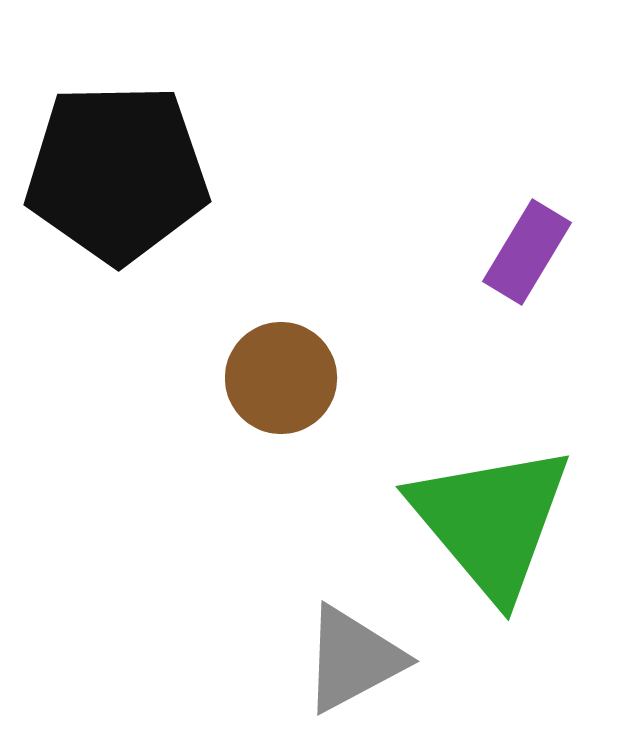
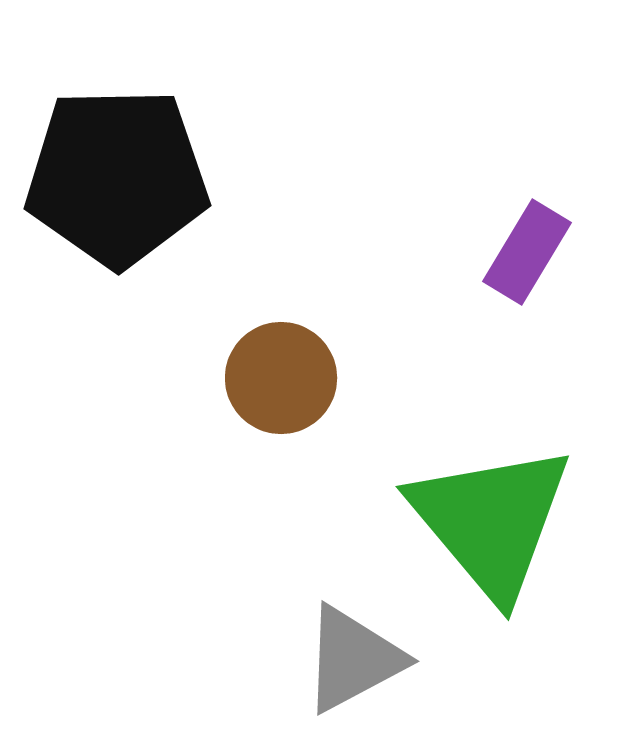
black pentagon: moved 4 px down
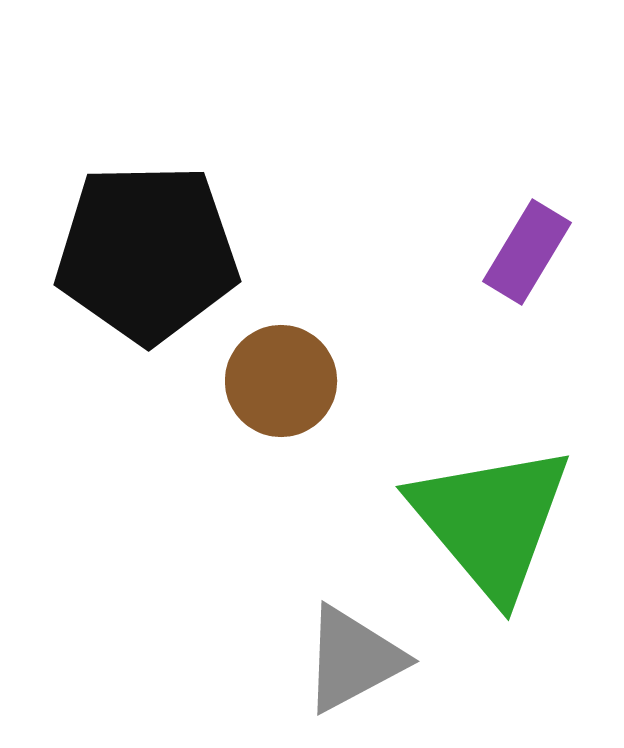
black pentagon: moved 30 px right, 76 px down
brown circle: moved 3 px down
